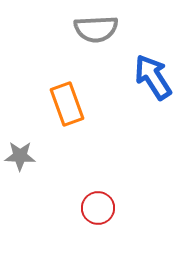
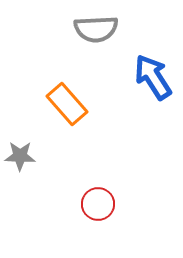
orange rectangle: rotated 21 degrees counterclockwise
red circle: moved 4 px up
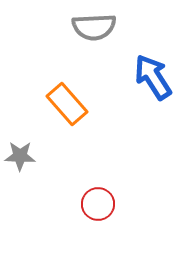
gray semicircle: moved 2 px left, 2 px up
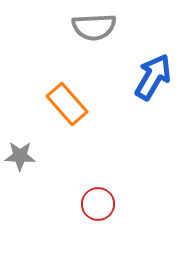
blue arrow: rotated 63 degrees clockwise
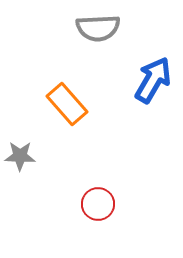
gray semicircle: moved 4 px right, 1 px down
blue arrow: moved 3 px down
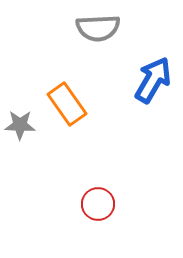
orange rectangle: rotated 6 degrees clockwise
gray star: moved 31 px up
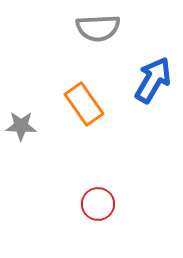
orange rectangle: moved 17 px right
gray star: moved 1 px right, 1 px down
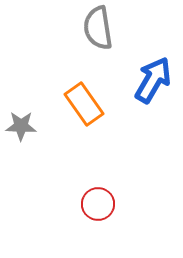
gray semicircle: rotated 84 degrees clockwise
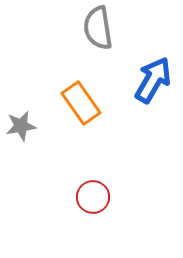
orange rectangle: moved 3 px left, 1 px up
gray star: rotated 12 degrees counterclockwise
red circle: moved 5 px left, 7 px up
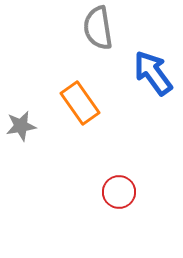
blue arrow: moved 7 px up; rotated 66 degrees counterclockwise
orange rectangle: moved 1 px left
red circle: moved 26 px right, 5 px up
